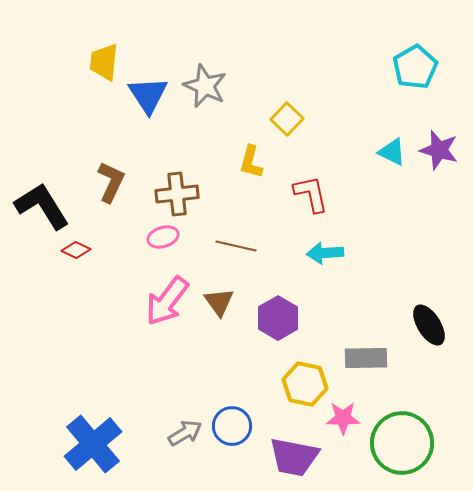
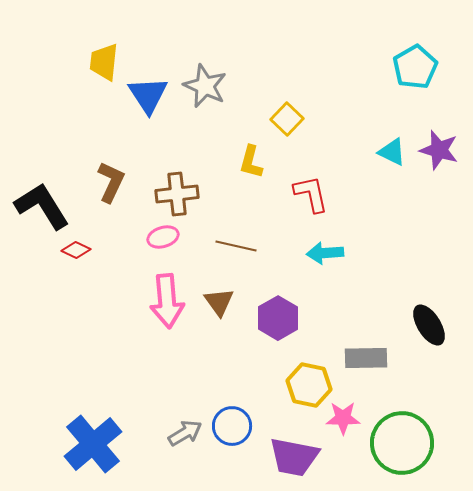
pink arrow: rotated 42 degrees counterclockwise
yellow hexagon: moved 4 px right, 1 px down
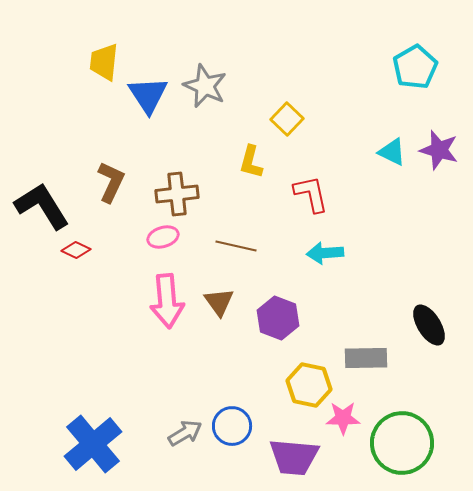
purple hexagon: rotated 9 degrees counterclockwise
purple trapezoid: rotated 6 degrees counterclockwise
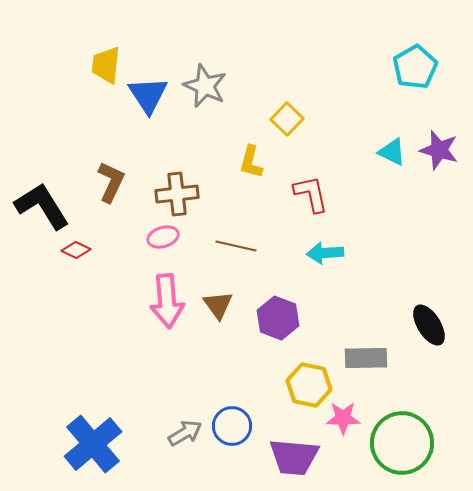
yellow trapezoid: moved 2 px right, 3 px down
brown triangle: moved 1 px left, 3 px down
